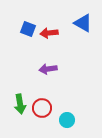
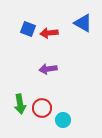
cyan circle: moved 4 px left
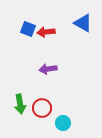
red arrow: moved 3 px left, 1 px up
cyan circle: moved 3 px down
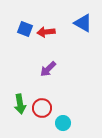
blue square: moved 3 px left
purple arrow: rotated 36 degrees counterclockwise
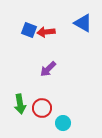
blue square: moved 4 px right, 1 px down
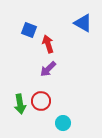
red arrow: moved 2 px right, 12 px down; rotated 78 degrees clockwise
red circle: moved 1 px left, 7 px up
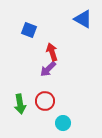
blue triangle: moved 4 px up
red arrow: moved 4 px right, 8 px down
red circle: moved 4 px right
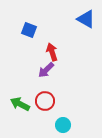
blue triangle: moved 3 px right
purple arrow: moved 2 px left, 1 px down
green arrow: rotated 126 degrees clockwise
cyan circle: moved 2 px down
